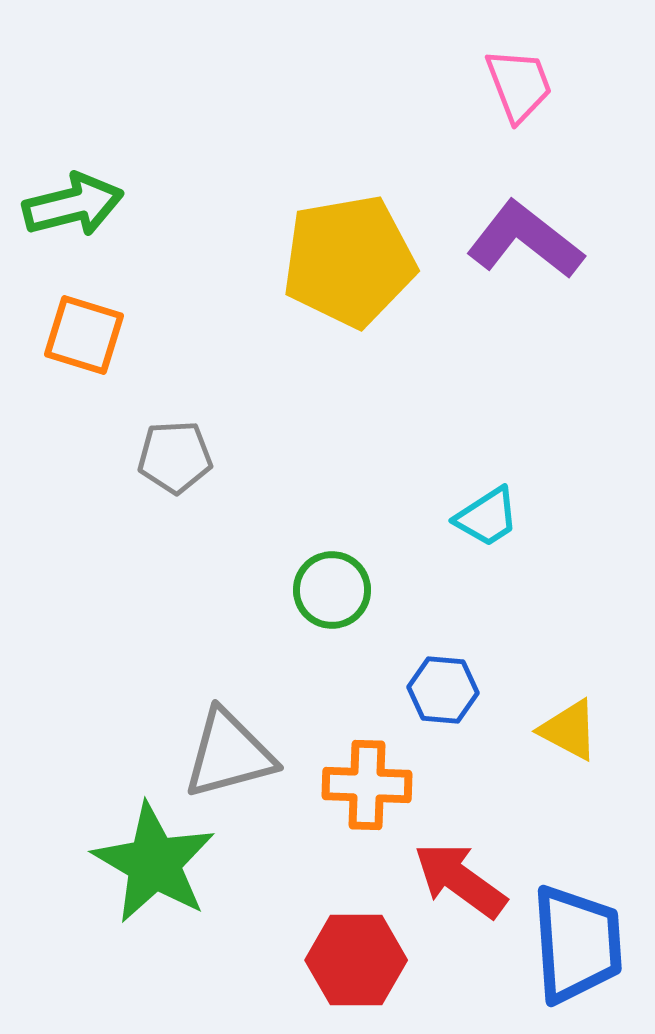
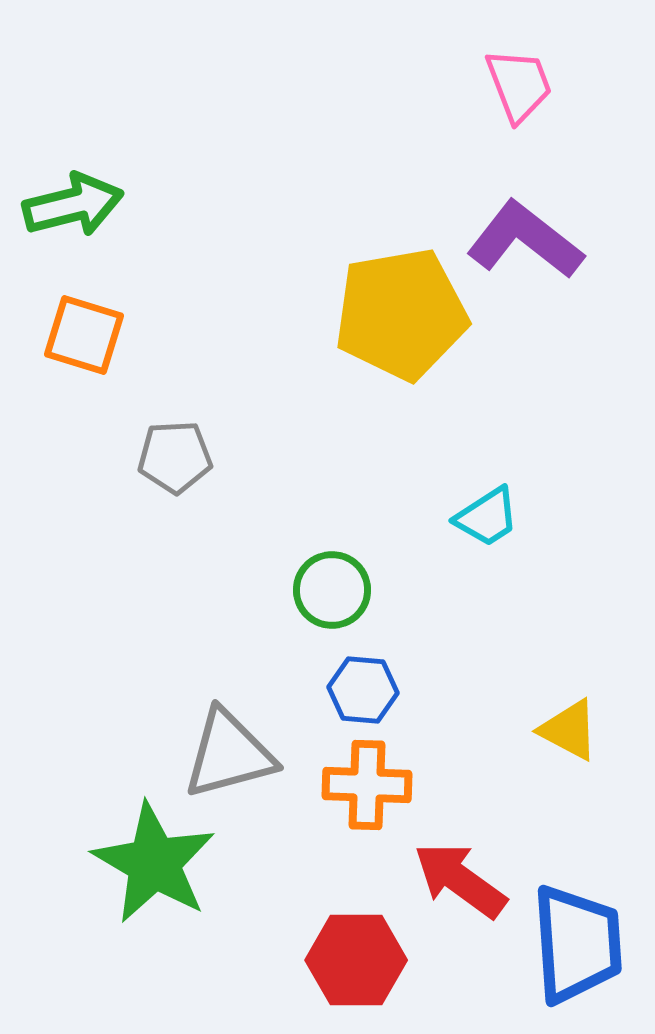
yellow pentagon: moved 52 px right, 53 px down
blue hexagon: moved 80 px left
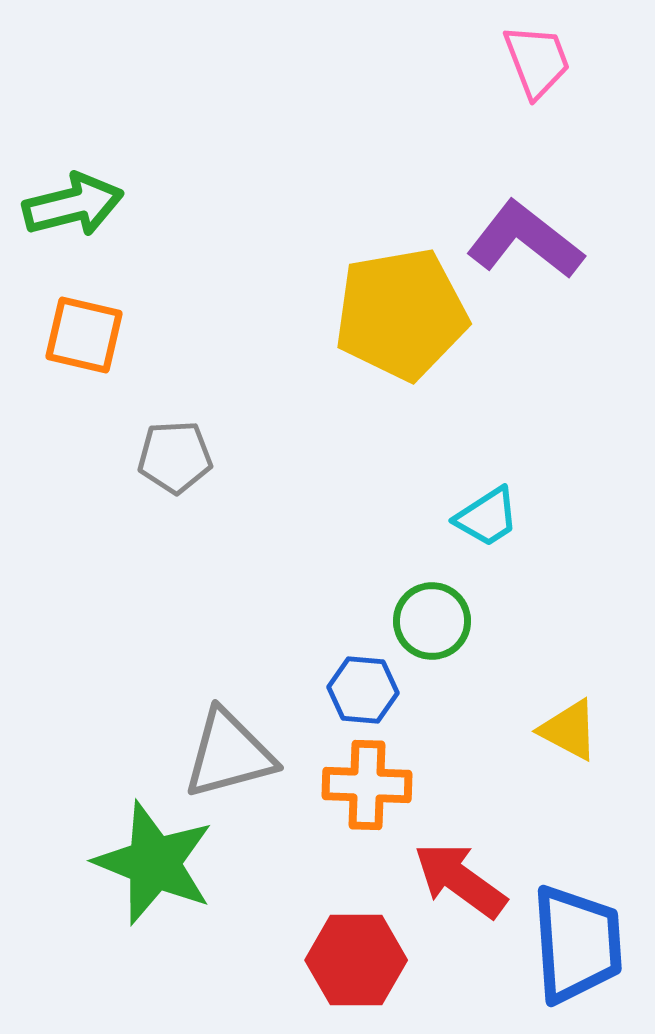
pink trapezoid: moved 18 px right, 24 px up
orange square: rotated 4 degrees counterclockwise
green circle: moved 100 px right, 31 px down
green star: rotated 8 degrees counterclockwise
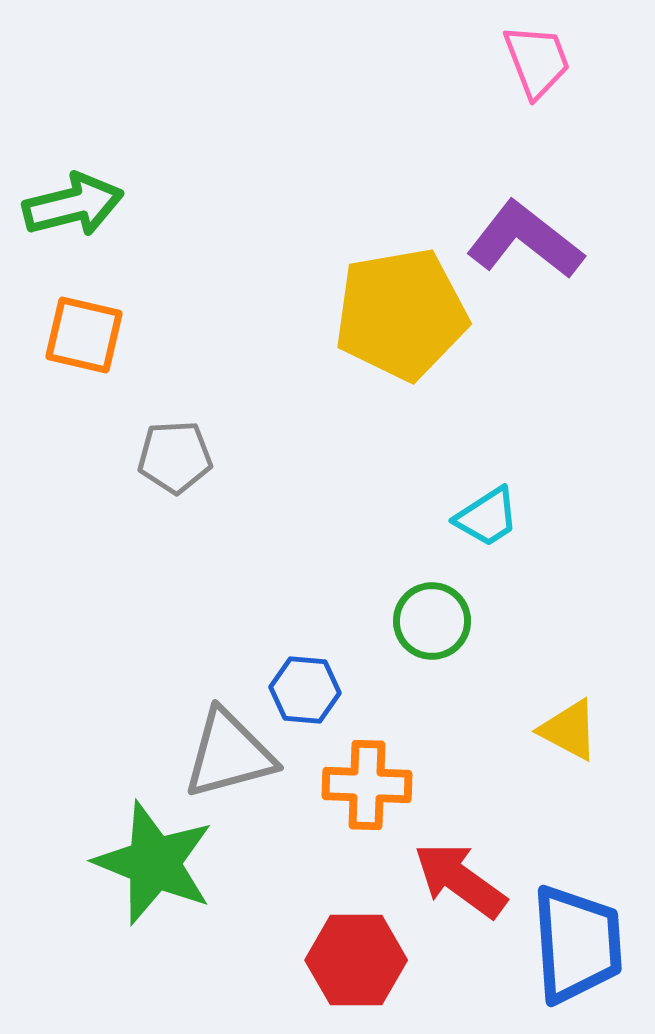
blue hexagon: moved 58 px left
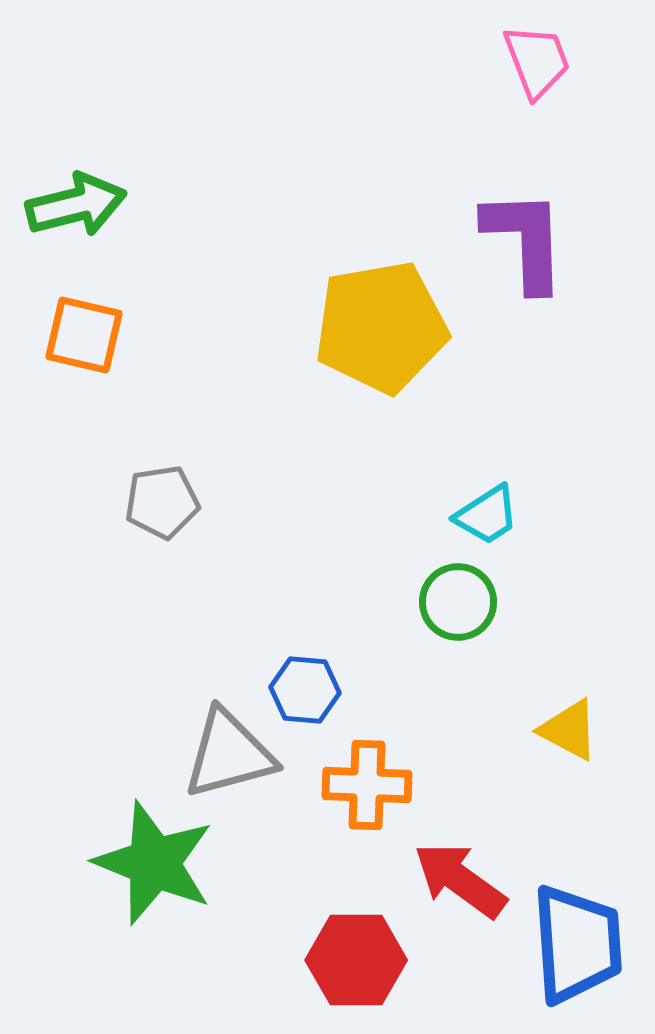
green arrow: moved 3 px right
purple L-shape: rotated 50 degrees clockwise
yellow pentagon: moved 20 px left, 13 px down
gray pentagon: moved 13 px left, 45 px down; rotated 6 degrees counterclockwise
cyan trapezoid: moved 2 px up
green circle: moved 26 px right, 19 px up
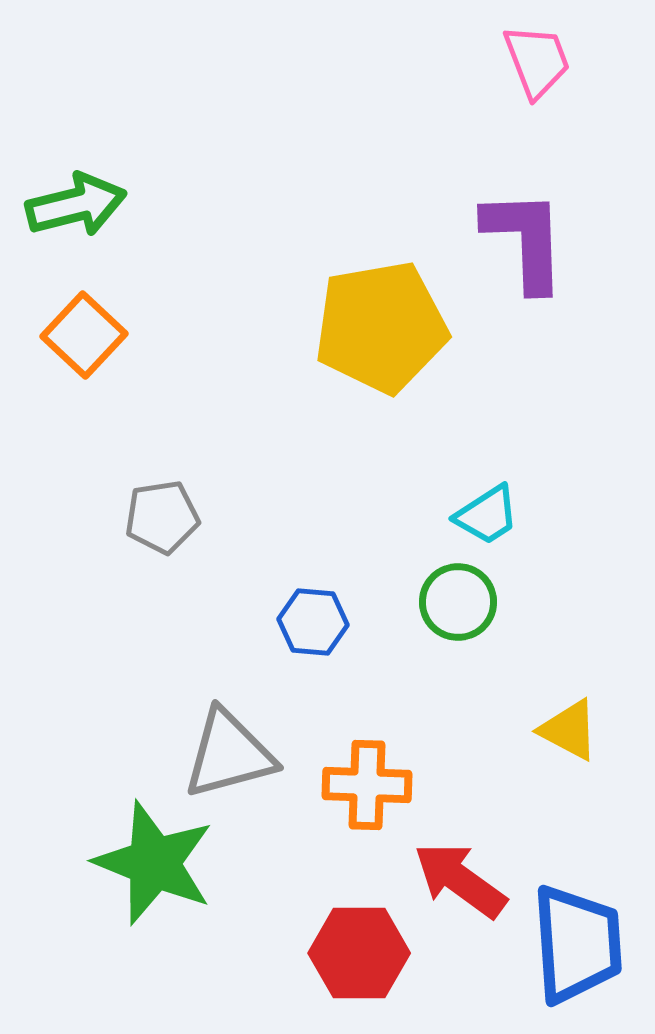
orange square: rotated 30 degrees clockwise
gray pentagon: moved 15 px down
blue hexagon: moved 8 px right, 68 px up
red hexagon: moved 3 px right, 7 px up
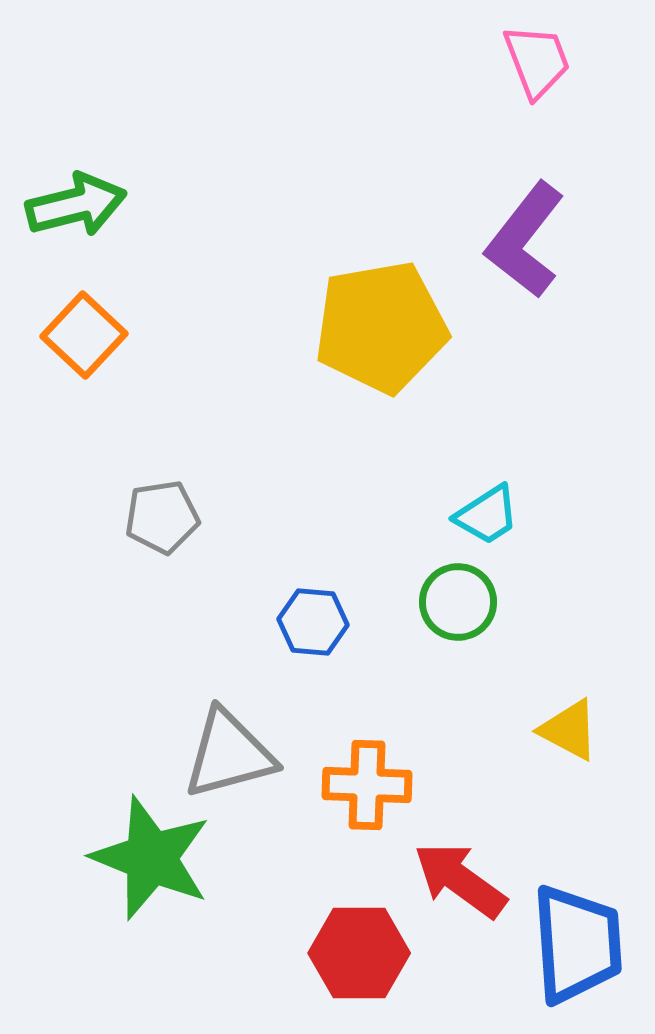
purple L-shape: rotated 140 degrees counterclockwise
green star: moved 3 px left, 5 px up
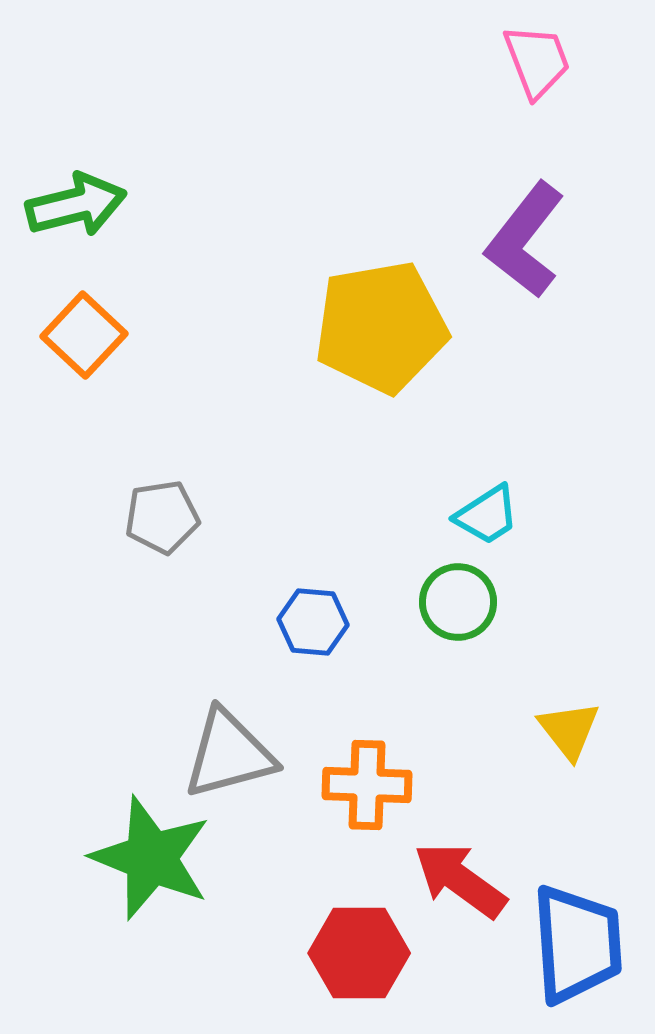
yellow triangle: rotated 24 degrees clockwise
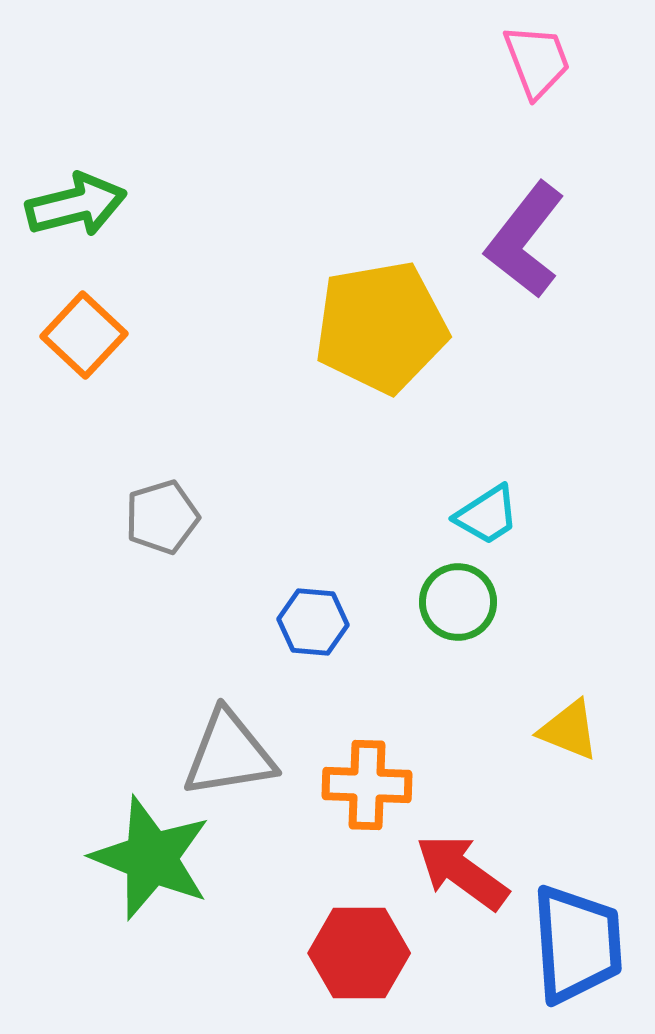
gray pentagon: rotated 8 degrees counterclockwise
yellow triangle: rotated 30 degrees counterclockwise
gray triangle: rotated 6 degrees clockwise
red arrow: moved 2 px right, 8 px up
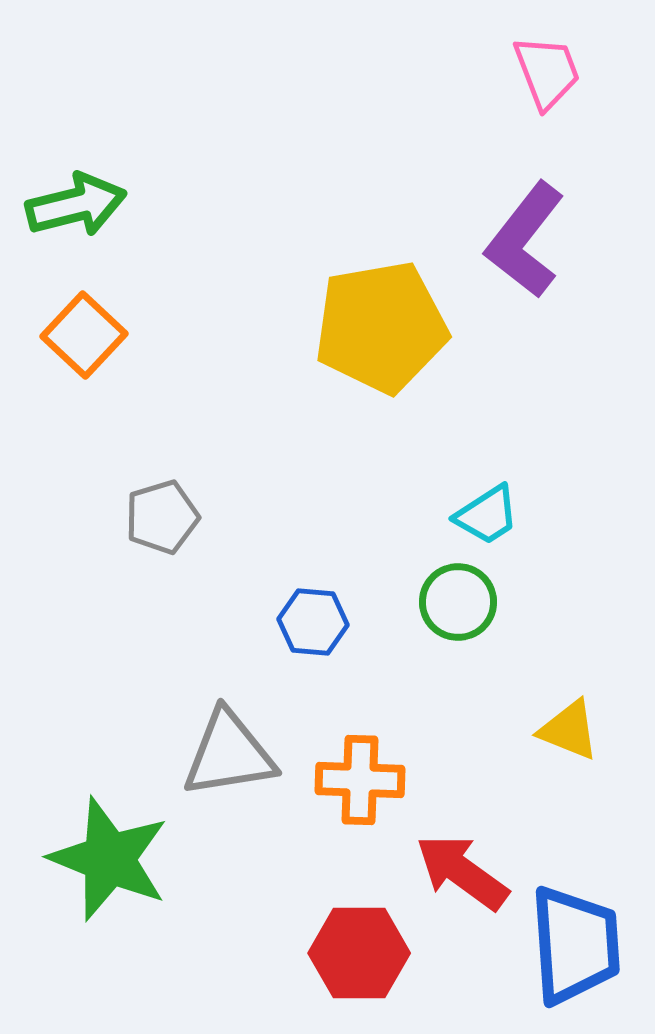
pink trapezoid: moved 10 px right, 11 px down
orange cross: moved 7 px left, 5 px up
green star: moved 42 px left, 1 px down
blue trapezoid: moved 2 px left, 1 px down
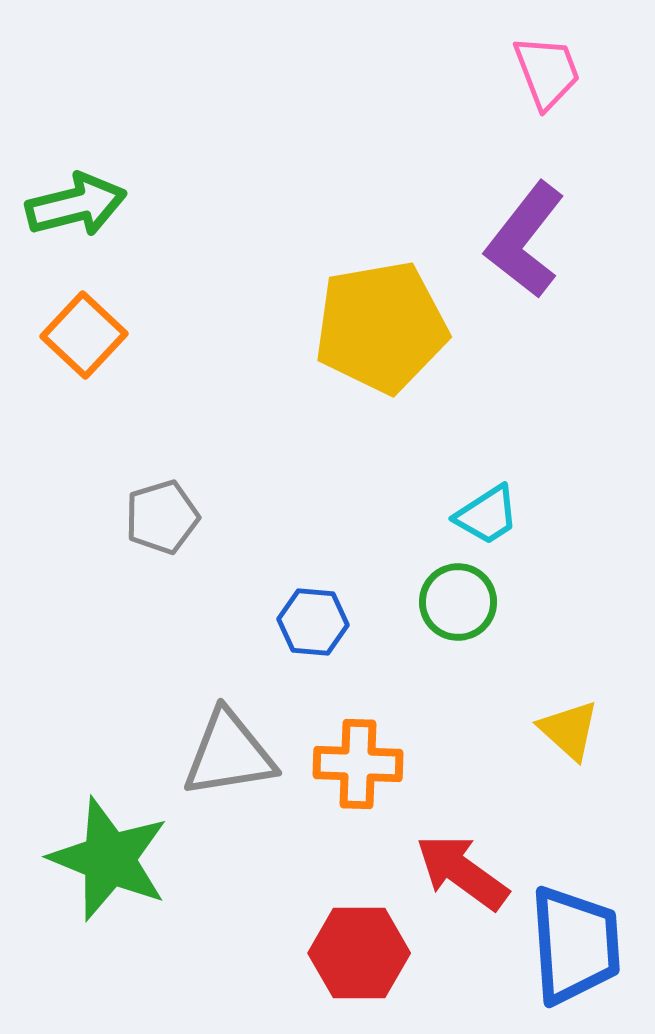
yellow triangle: rotated 20 degrees clockwise
orange cross: moved 2 px left, 16 px up
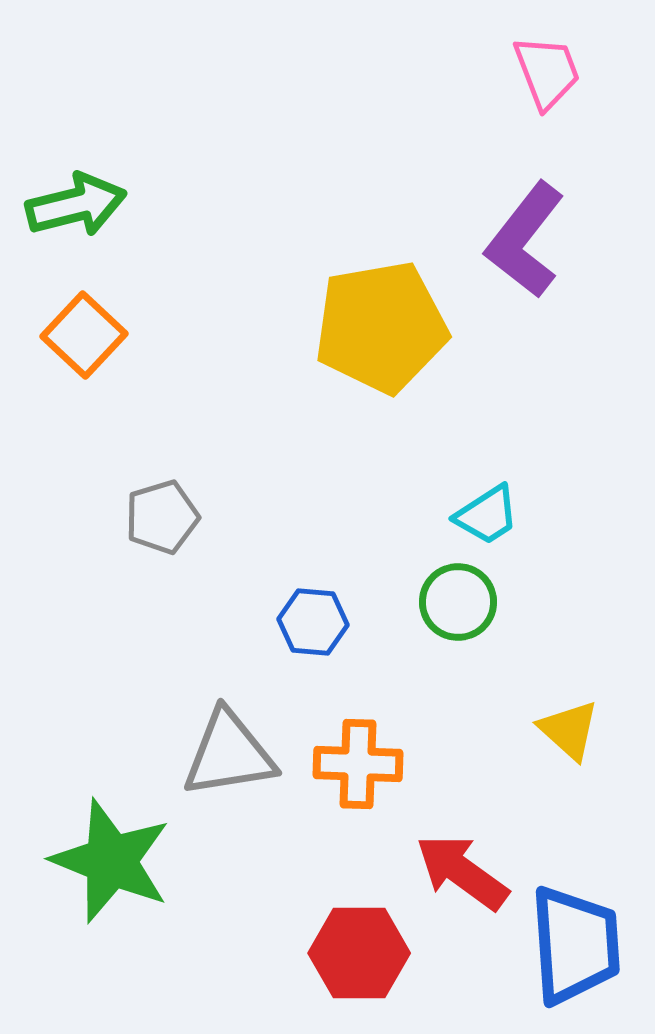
green star: moved 2 px right, 2 px down
